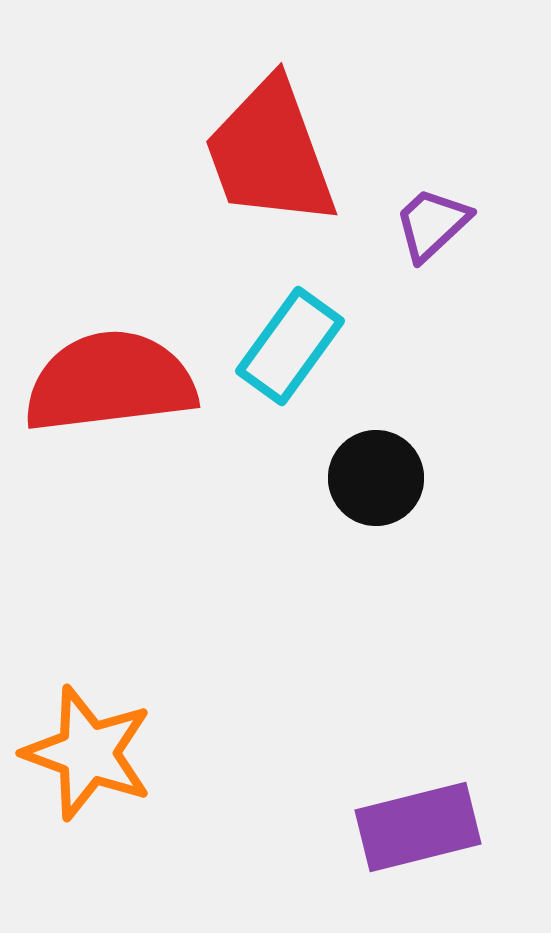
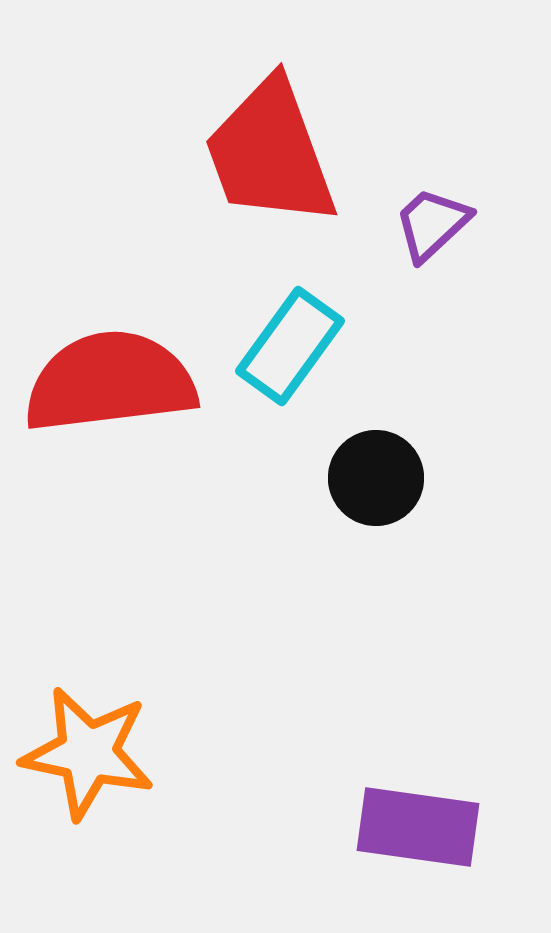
orange star: rotated 8 degrees counterclockwise
purple rectangle: rotated 22 degrees clockwise
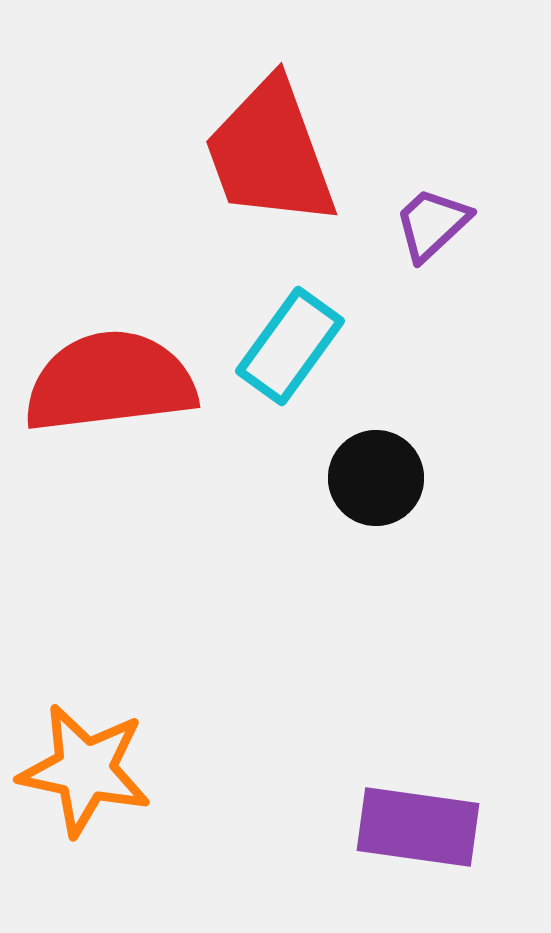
orange star: moved 3 px left, 17 px down
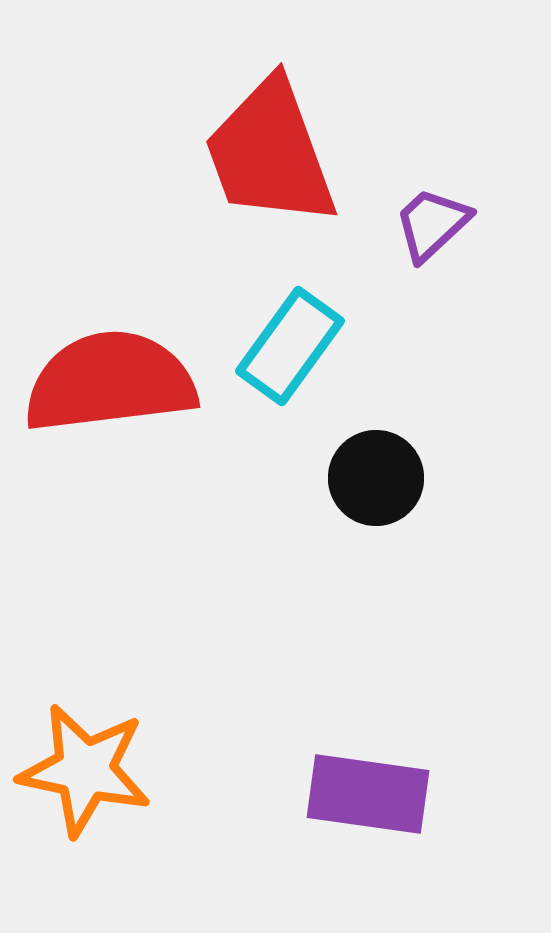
purple rectangle: moved 50 px left, 33 px up
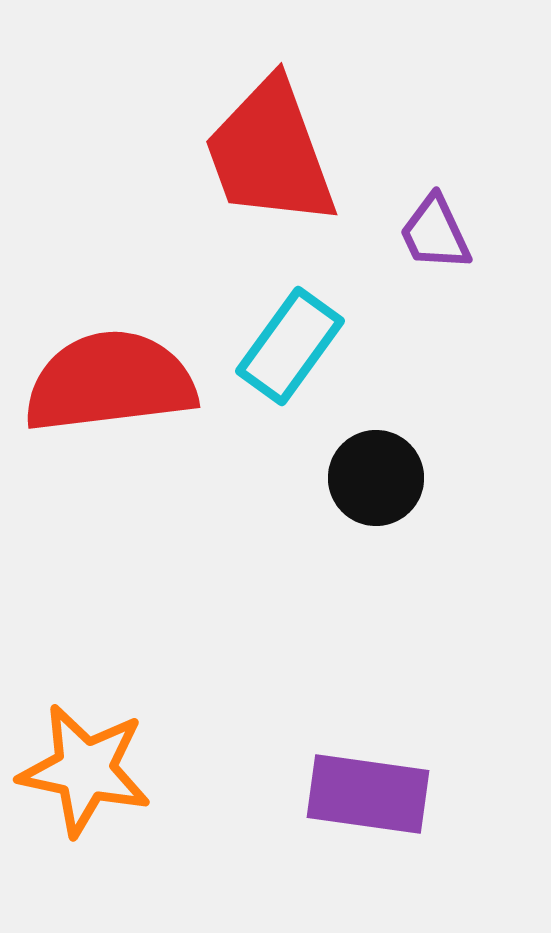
purple trapezoid: moved 3 px right, 9 px down; rotated 72 degrees counterclockwise
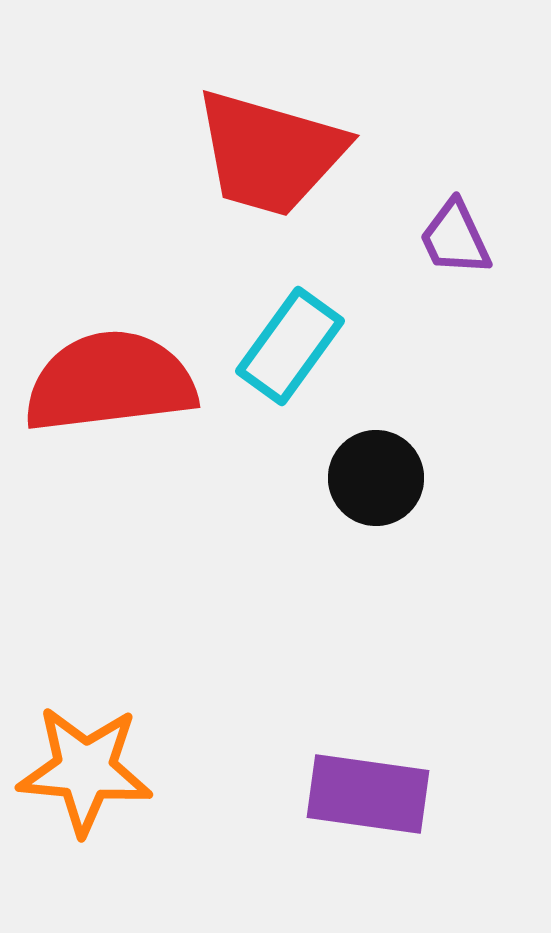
red trapezoid: rotated 54 degrees counterclockwise
purple trapezoid: moved 20 px right, 5 px down
orange star: rotated 7 degrees counterclockwise
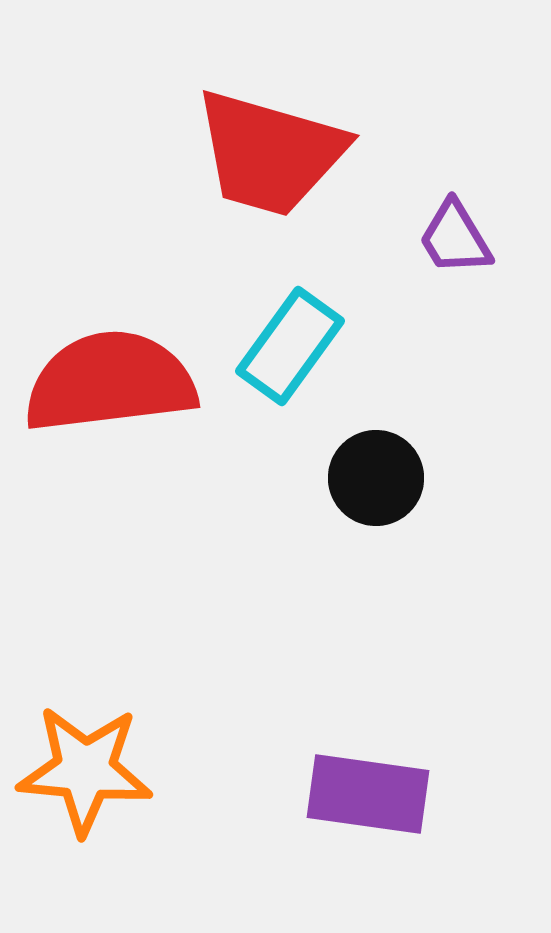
purple trapezoid: rotated 6 degrees counterclockwise
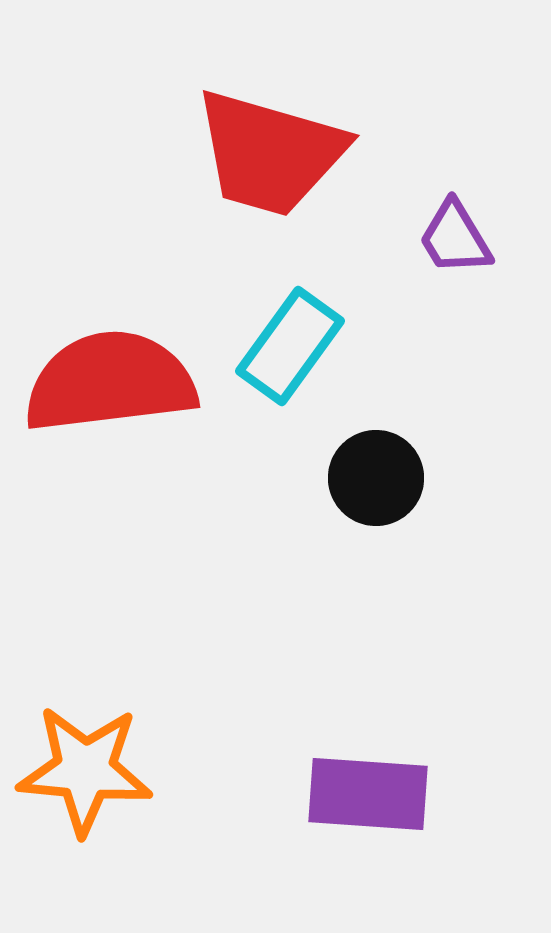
purple rectangle: rotated 4 degrees counterclockwise
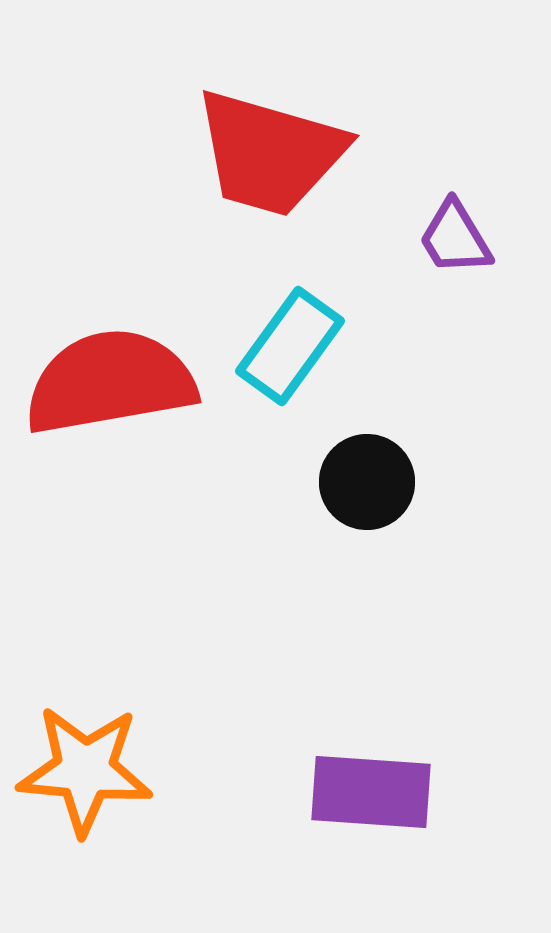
red semicircle: rotated 3 degrees counterclockwise
black circle: moved 9 px left, 4 px down
purple rectangle: moved 3 px right, 2 px up
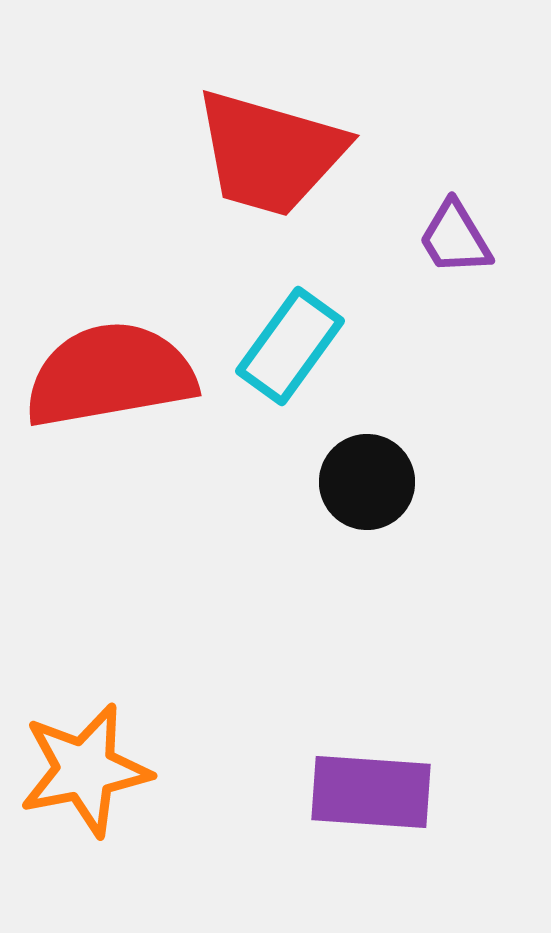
red semicircle: moved 7 px up
orange star: rotated 16 degrees counterclockwise
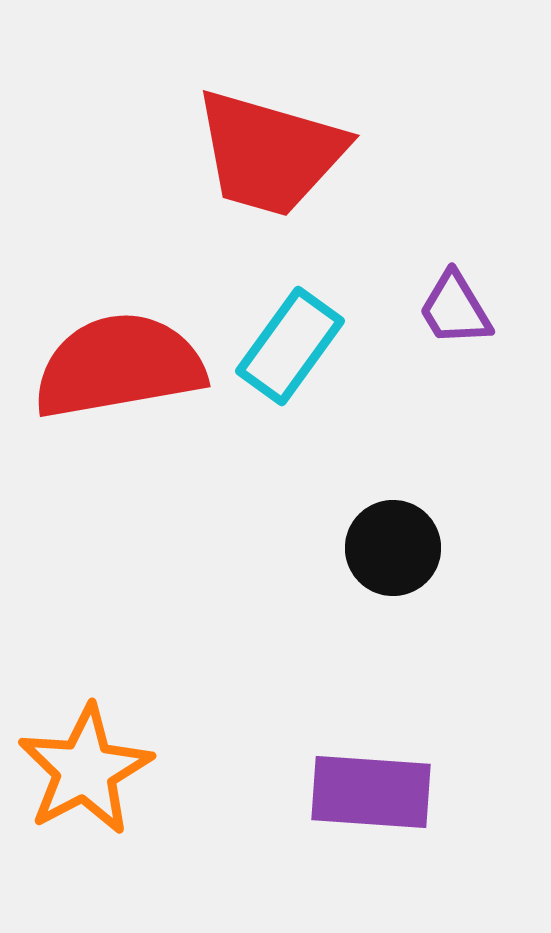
purple trapezoid: moved 71 px down
red semicircle: moved 9 px right, 9 px up
black circle: moved 26 px right, 66 px down
orange star: rotated 17 degrees counterclockwise
